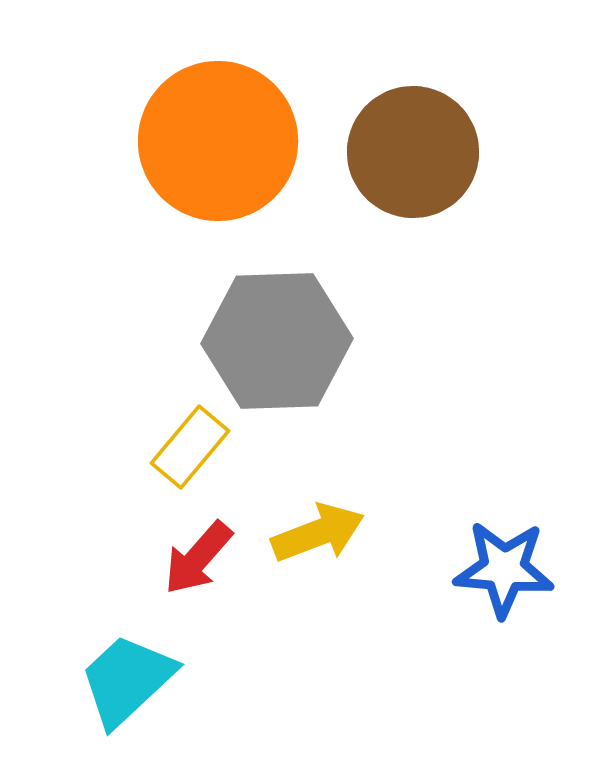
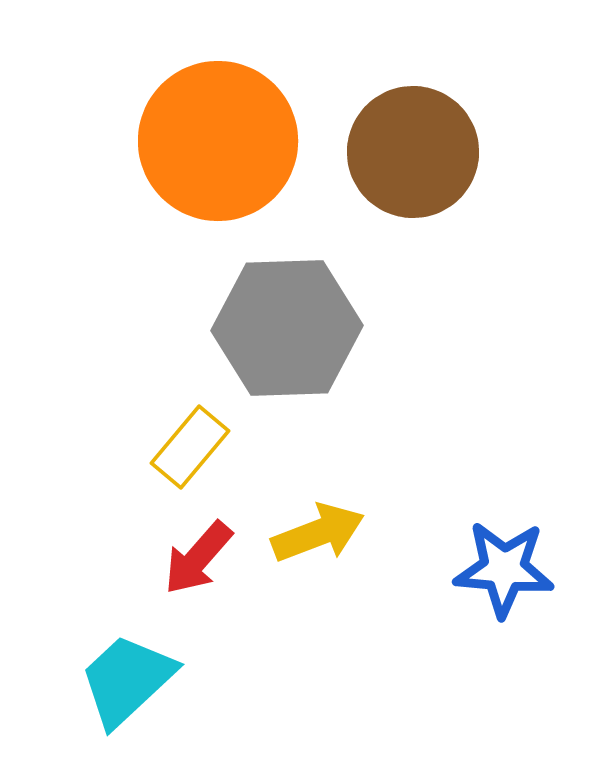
gray hexagon: moved 10 px right, 13 px up
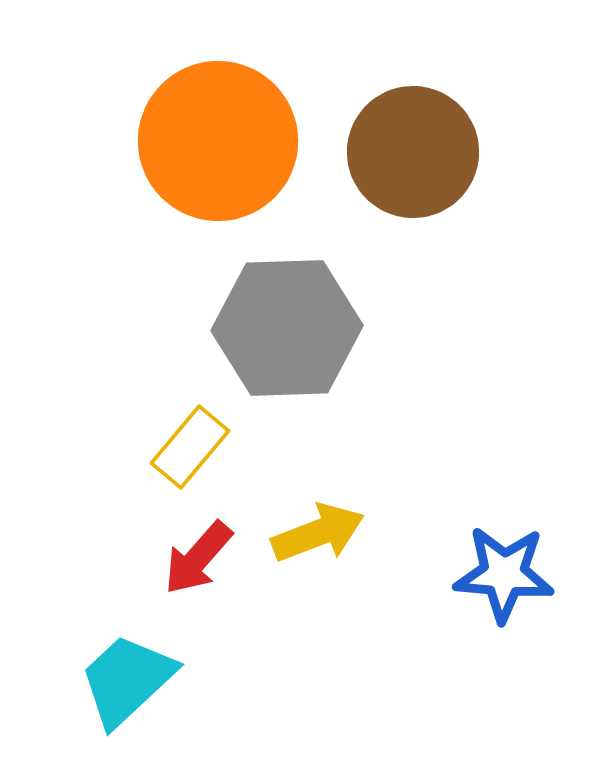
blue star: moved 5 px down
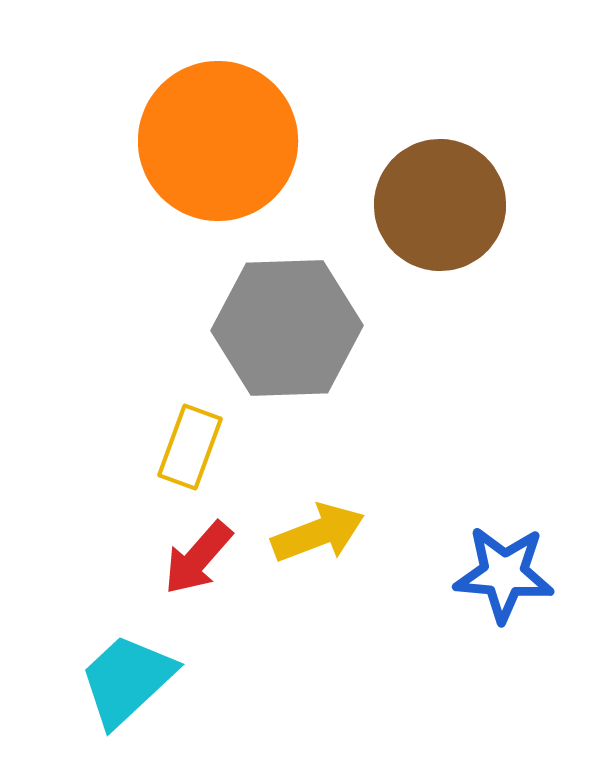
brown circle: moved 27 px right, 53 px down
yellow rectangle: rotated 20 degrees counterclockwise
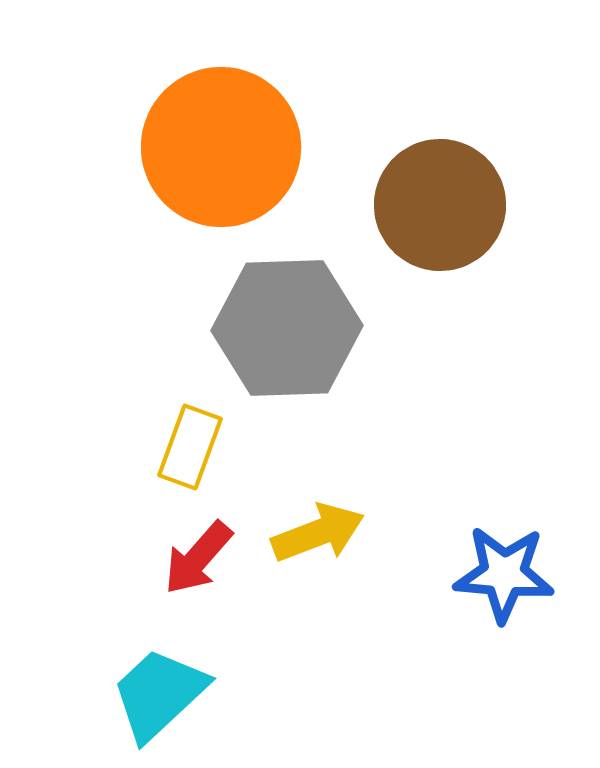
orange circle: moved 3 px right, 6 px down
cyan trapezoid: moved 32 px right, 14 px down
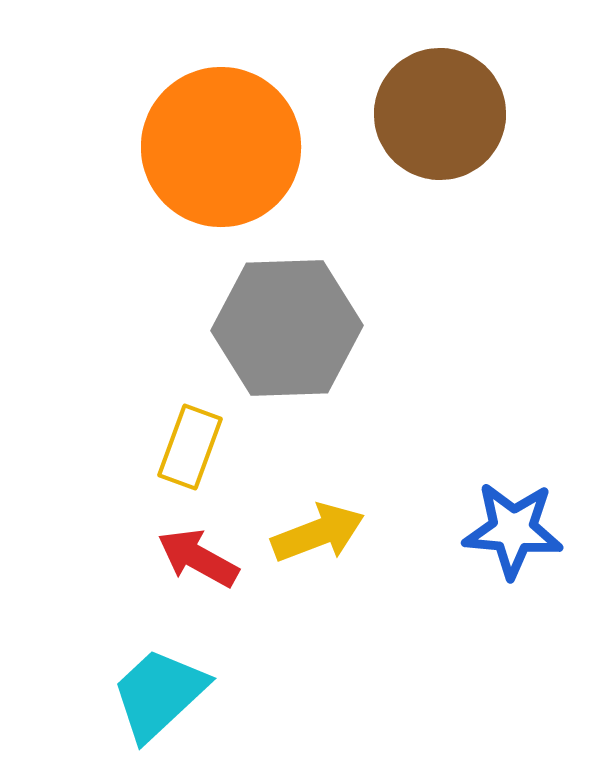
brown circle: moved 91 px up
red arrow: rotated 78 degrees clockwise
blue star: moved 9 px right, 44 px up
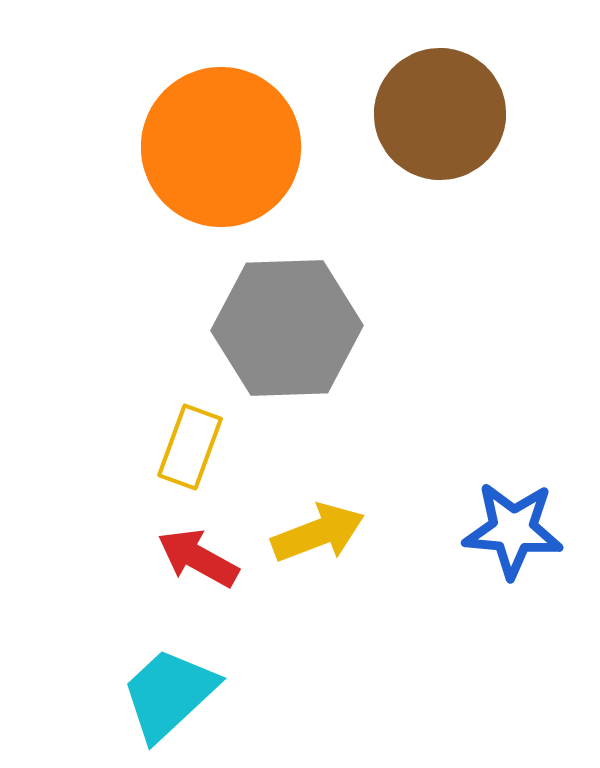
cyan trapezoid: moved 10 px right
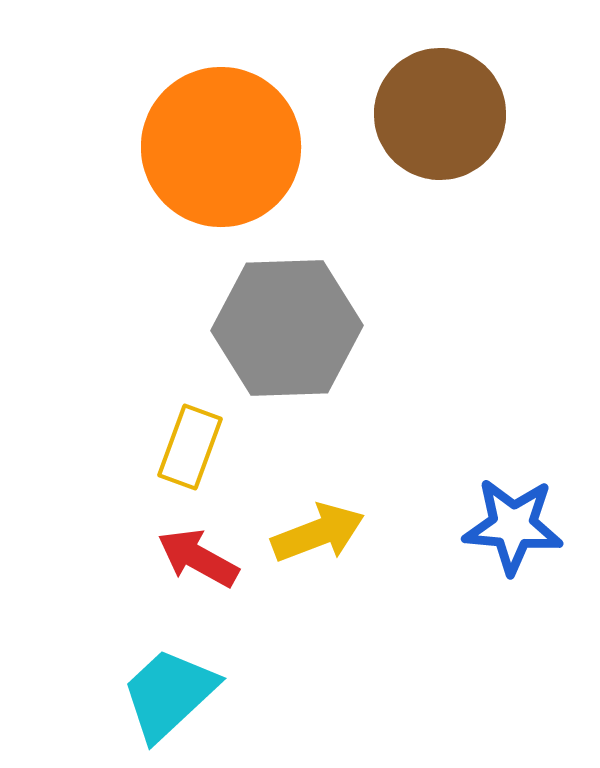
blue star: moved 4 px up
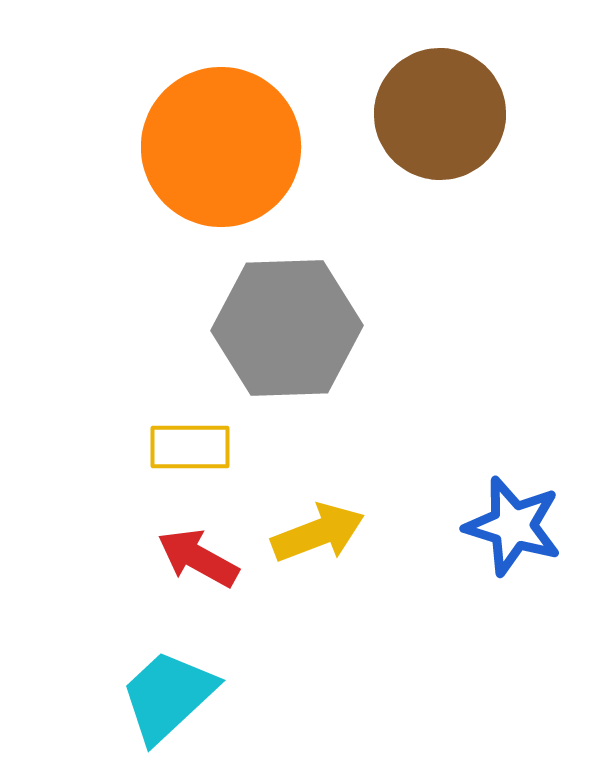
yellow rectangle: rotated 70 degrees clockwise
blue star: rotated 12 degrees clockwise
cyan trapezoid: moved 1 px left, 2 px down
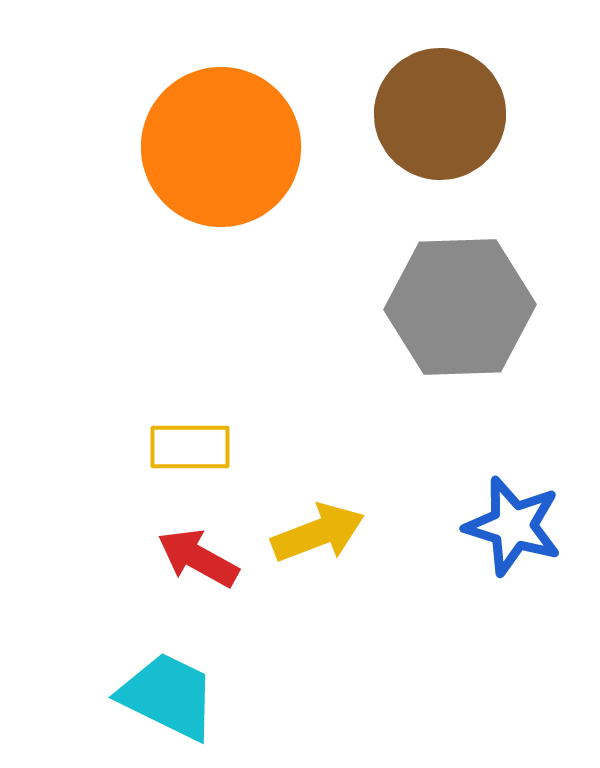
gray hexagon: moved 173 px right, 21 px up
cyan trapezoid: rotated 69 degrees clockwise
